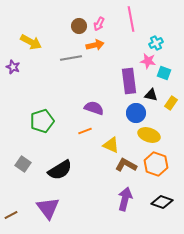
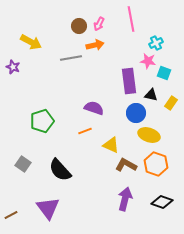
black semicircle: rotated 80 degrees clockwise
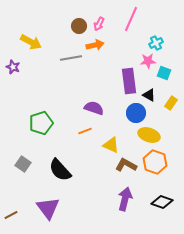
pink line: rotated 35 degrees clockwise
pink star: rotated 14 degrees counterclockwise
black triangle: moved 2 px left; rotated 16 degrees clockwise
green pentagon: moved 1 px left, 2 px down
orange hexagon: moved 1 px left, 2 px up
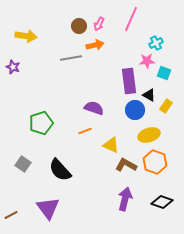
yellow arrow: moved 5 px left, 6 px up; rotated 20 degrees counterclockwise
pink star: moved 1 px left
yellow rectangle: moved 5 px left, 3 px down
blue circle: moved 1 px left, 3 px up
yellow ellipse: rotated 35 degrees counterclockwise
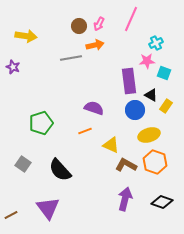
black triangle: moved 2 px right
